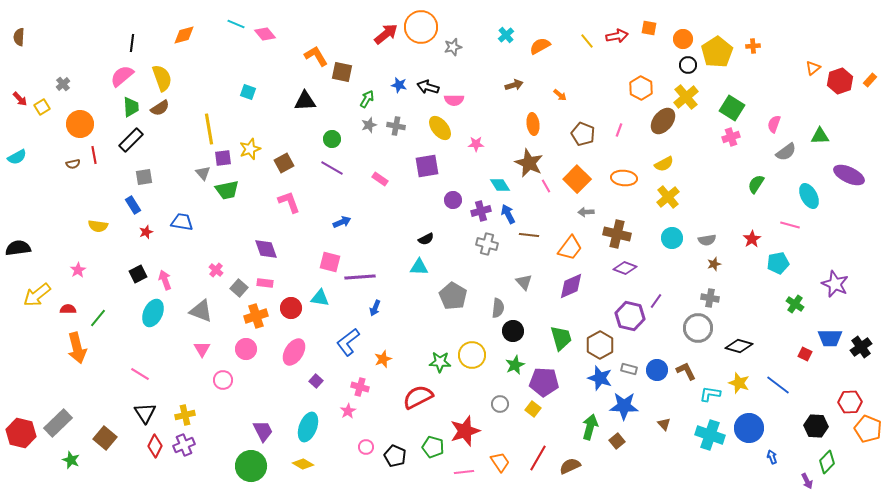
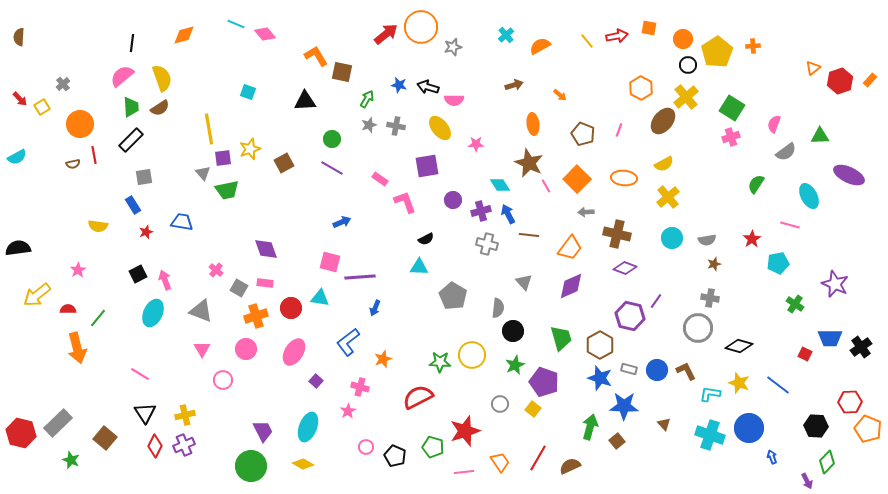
pink L-shape at (289, 202): moved 116 px right
gray square at (239, 288): rotated 12 degrees counterclockwise
purple pentagon at (544, 382): rotated 16 degrees clockwise
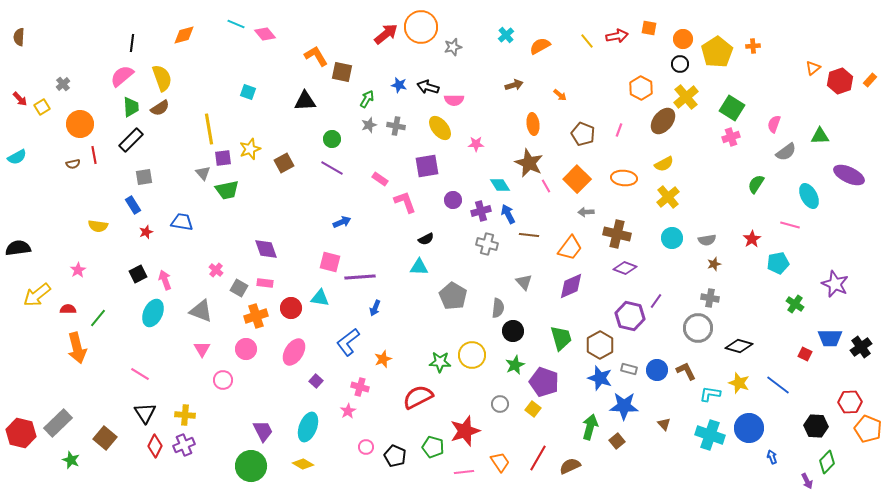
black circle at (688, 65): moved 8 px left, 1 px up
yellow cross at (185, 415): rotated 18 degrees clockwise
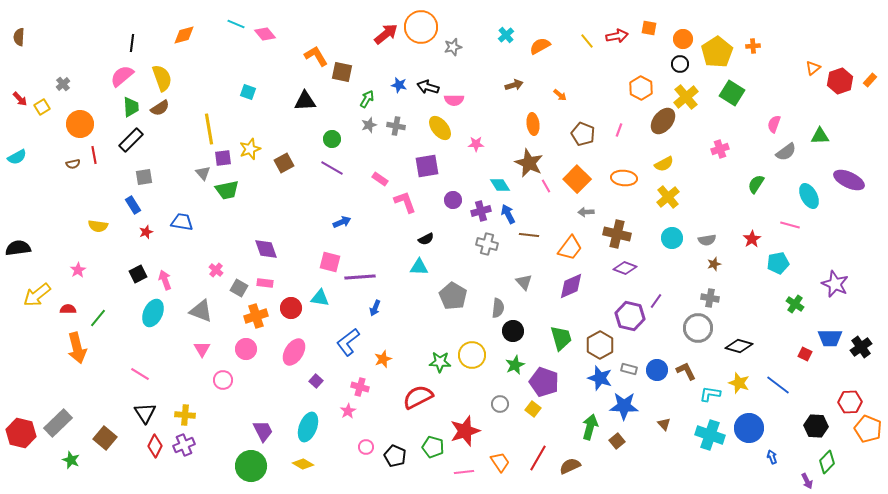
green square at (732, 108): moved 15 px up
pink cross at (731, 137): moved 11 px left, 12 px down
purple ellipse at (849, 175): moved 5 px down
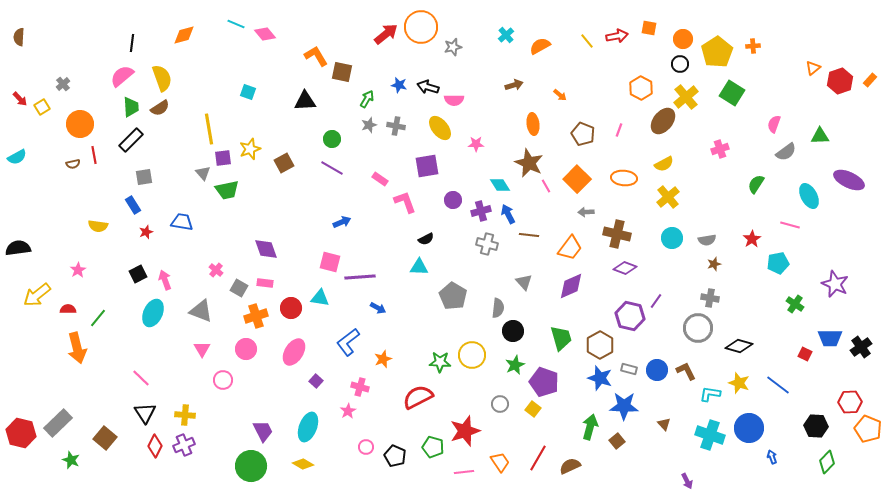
blue arrow at (375, 308): moved 3 px right; rotated 84 degrees counterclockwise
pink line at (140, 374): moved 1 px right, 4 px down; rotated 12 degrees clockwise
purple arrow at (807, 481): moved 120 px left
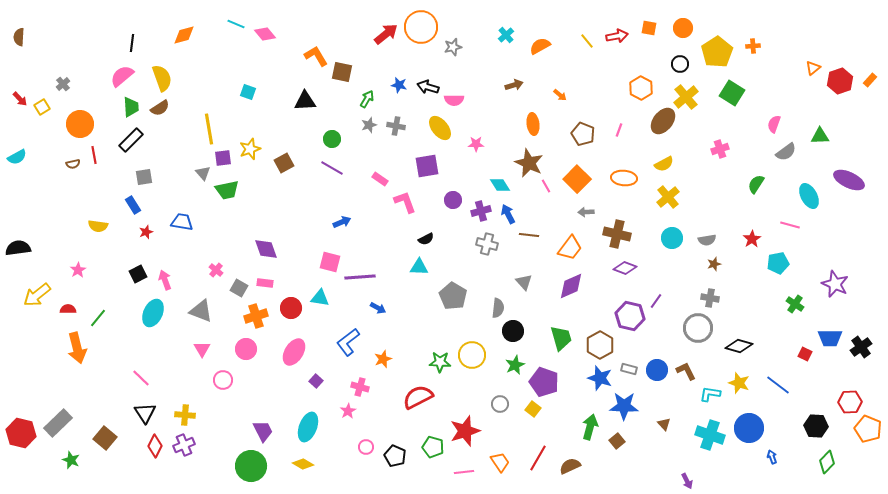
orange circle at (683, 39): moved 11 px up
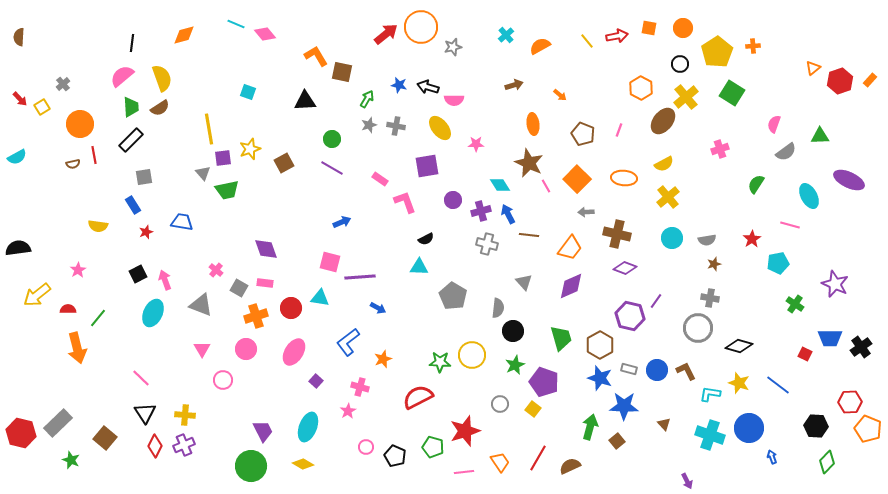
gray triangle at (201, 311): moved 6 px up
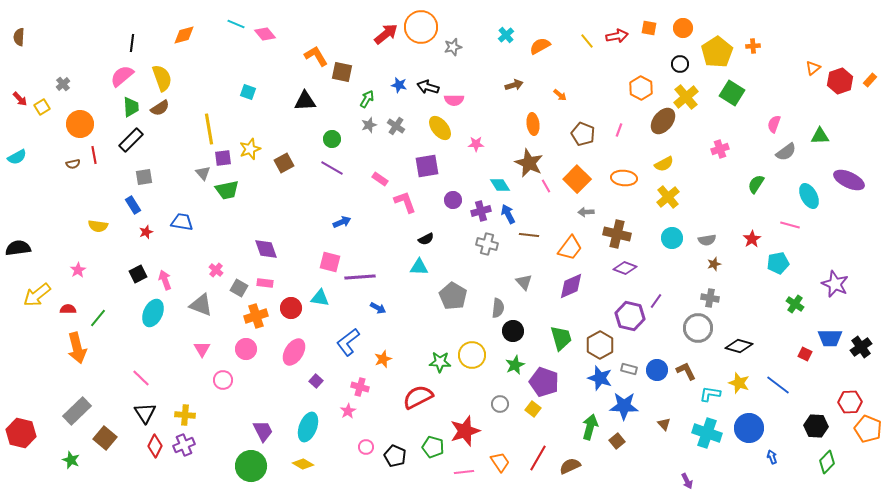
gray cross at (396, 126): rotated 24 degrees clockwise
gray rectangle at (58, 423): moved 19 px right, 12 px up
cyan cross at (710, 435): moved 3 px left, 2 px up
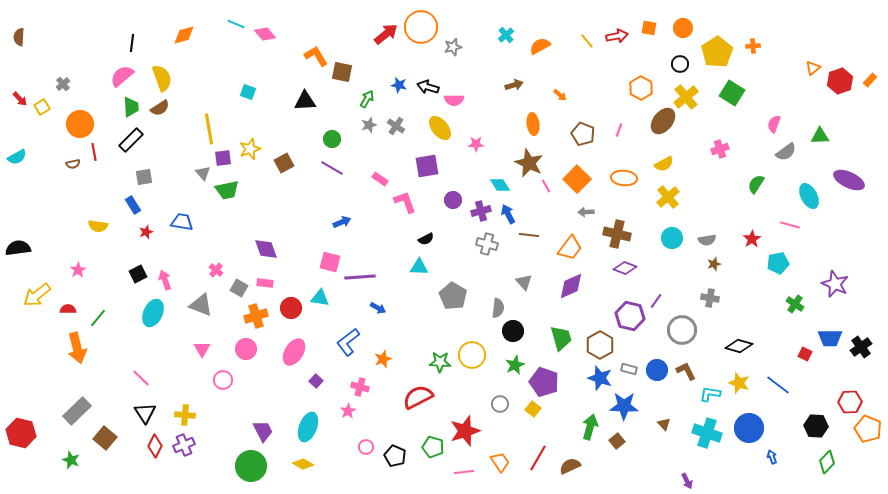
red line at (94, 155): moved 3 px up
gray circle at (698, 328): moved 16 px left, 2 px down
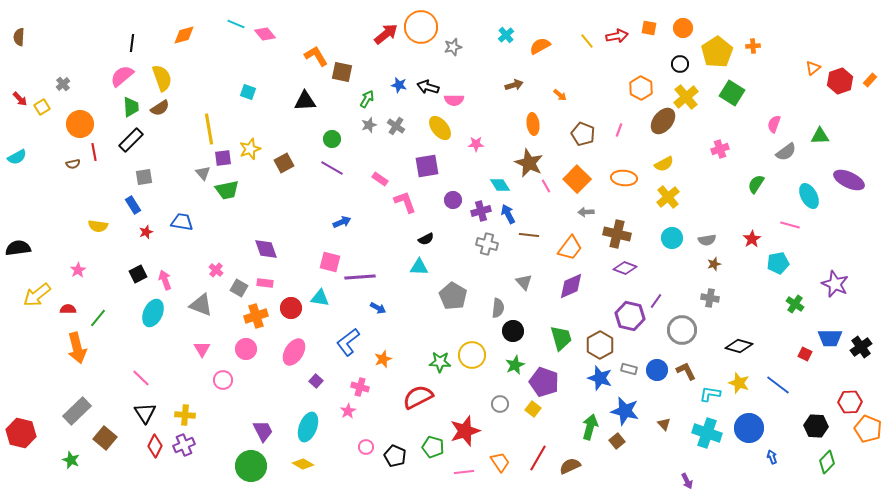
blue star at (624, 406): moved 1 px right, 5 px down; rotated 12 degrees clockwise
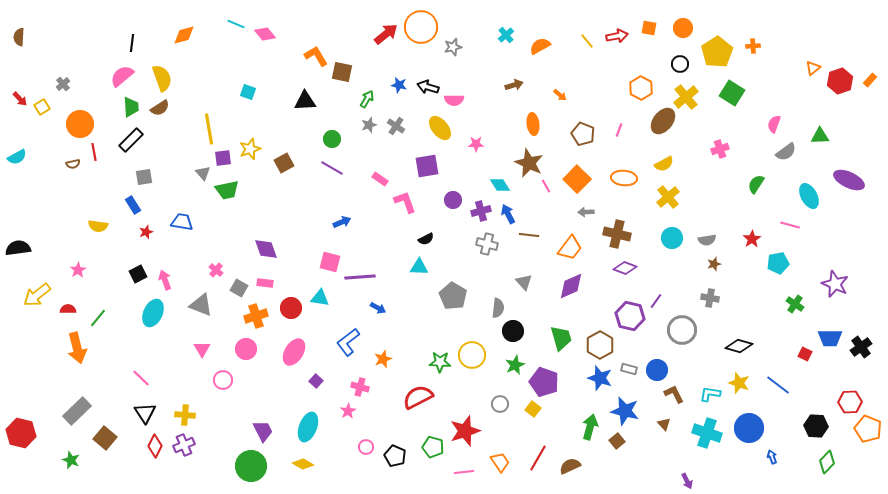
brown L-shape at (686, 371): moved 12 px left, 23 px down
